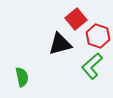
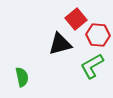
red hexagon: moved 1 px up; rotated 15 degrees counterclockwise
green L-shape: rotated 12 degrees clockwise
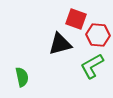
red square: rotated 30 degrees counterclockwise
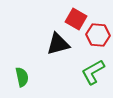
red square: rotated 10 degrees clockwise
black triangle: moved 2 px left
green L-shape: moved 1 px right, 6 px down
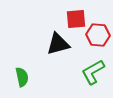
red square: rotated 35 degrees counterclockwise
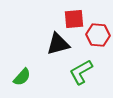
red square: moved 2 px left
green L-shape: moved 12 px left
green semicircle: rotated 54 degrees clockwise
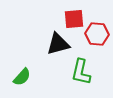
red hexagon: moved 1 px left, 1 px up
green L-shape: rotated 48 degrees counterclockwise
